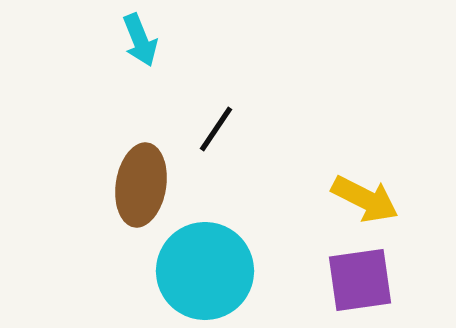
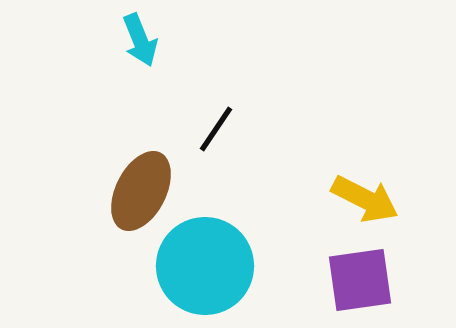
brown ellipse: moved 6 px down; rotated 18 degrees clockwise
cyan circle: moved 5 px up
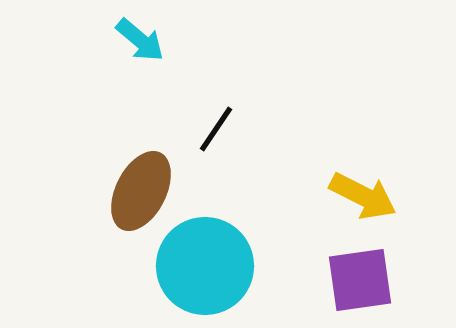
cyan arrow: rotated 28 degrees counterclockwise
yellow arrow: moved 2 px left, 3 px up
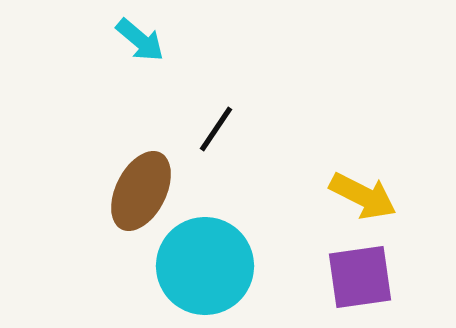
purple square: moved 3 px up
